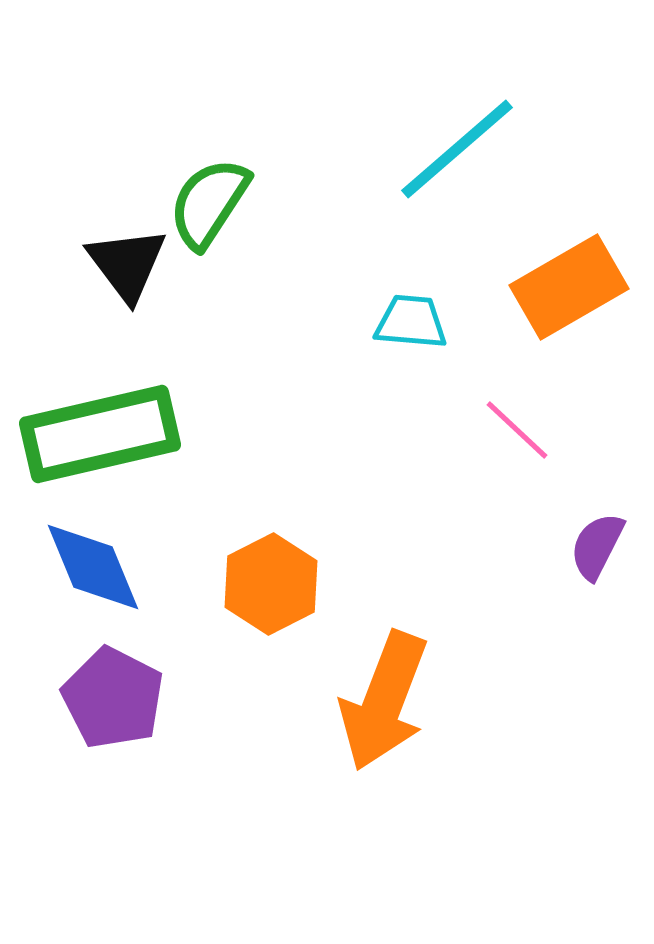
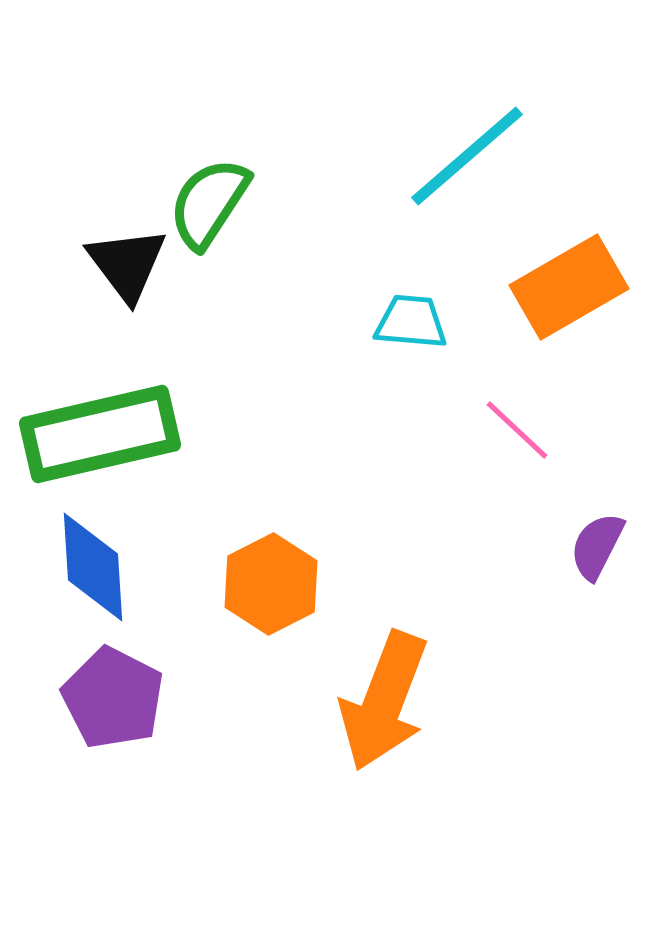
cyan line: moved 10 px right, 7 px down
blue diamond: rotated 19 degrees clockwise
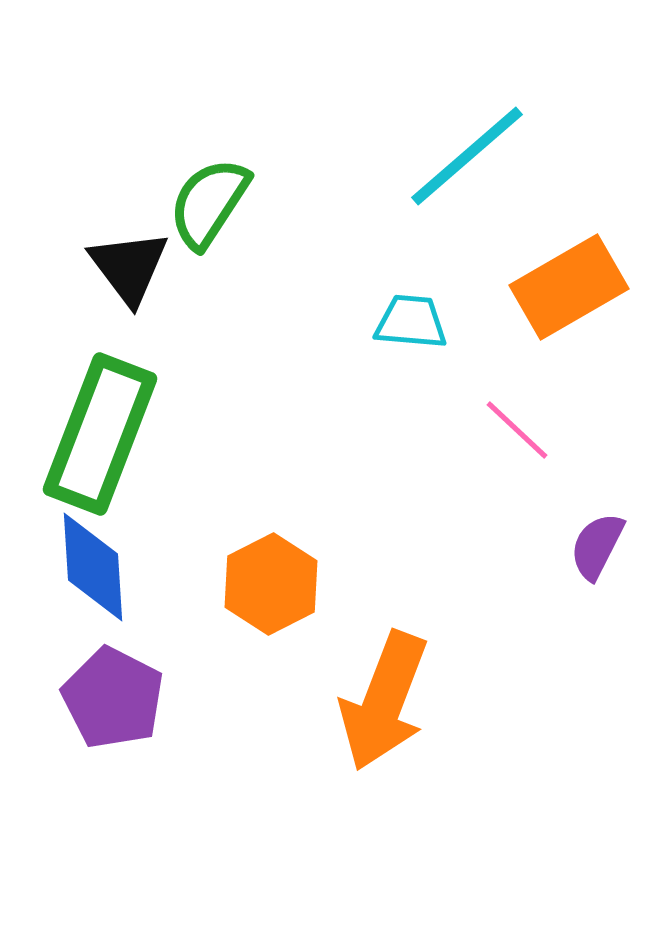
black triangle: moved 2 px right, 3 px down
green rectangle: rotated 56 degrees counterclockwise
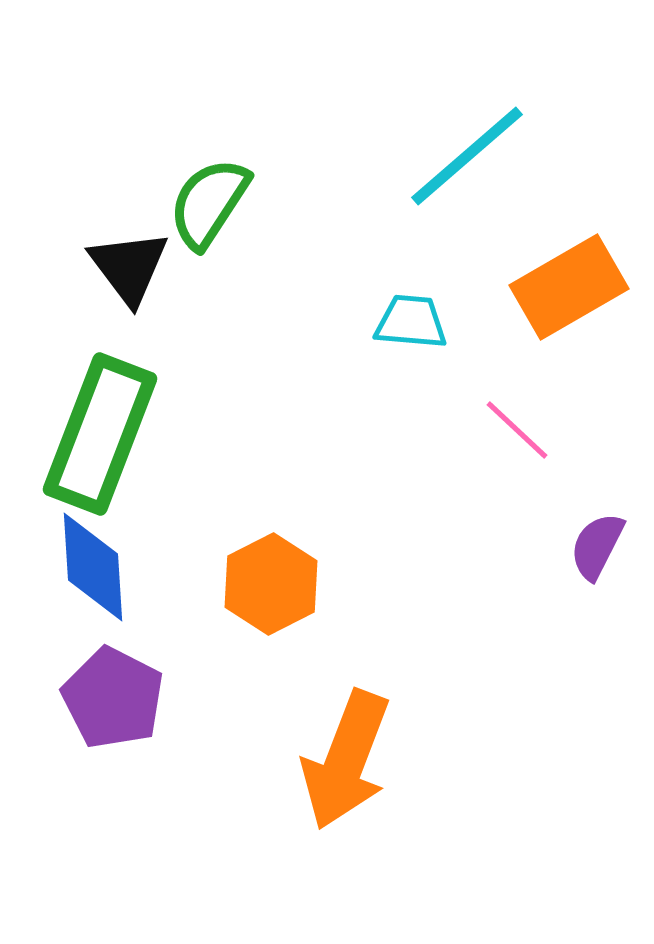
orange arrow: moved 38 px left, 59 px down
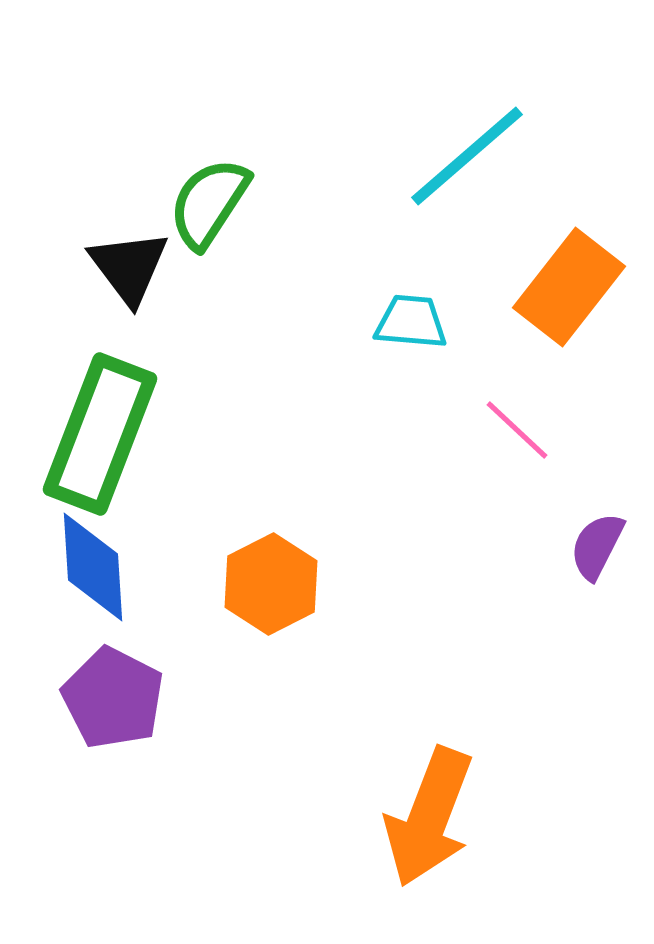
orange rectangle: rotated 22 degrees counterclockwise
orange arrow: moved 83 px right, 57 px down
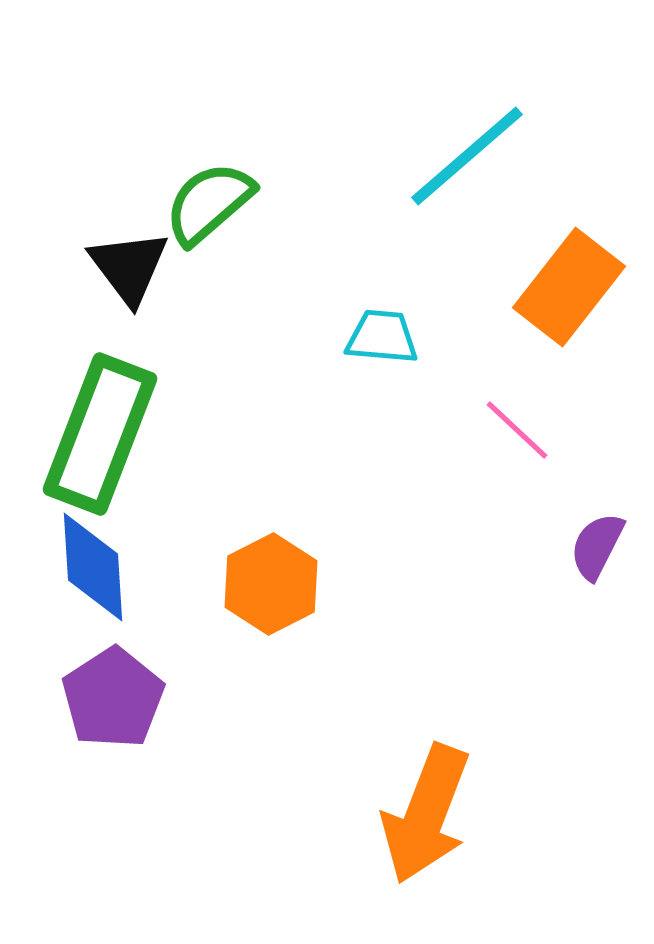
green semicircle: rotated 16 degrees clockwise
cyan trapezoid: moved 29 px left, 15 px down
purple pentagon: rotated 12 degrees clockwise
orange arrow: moved 3 px left, 3 px up
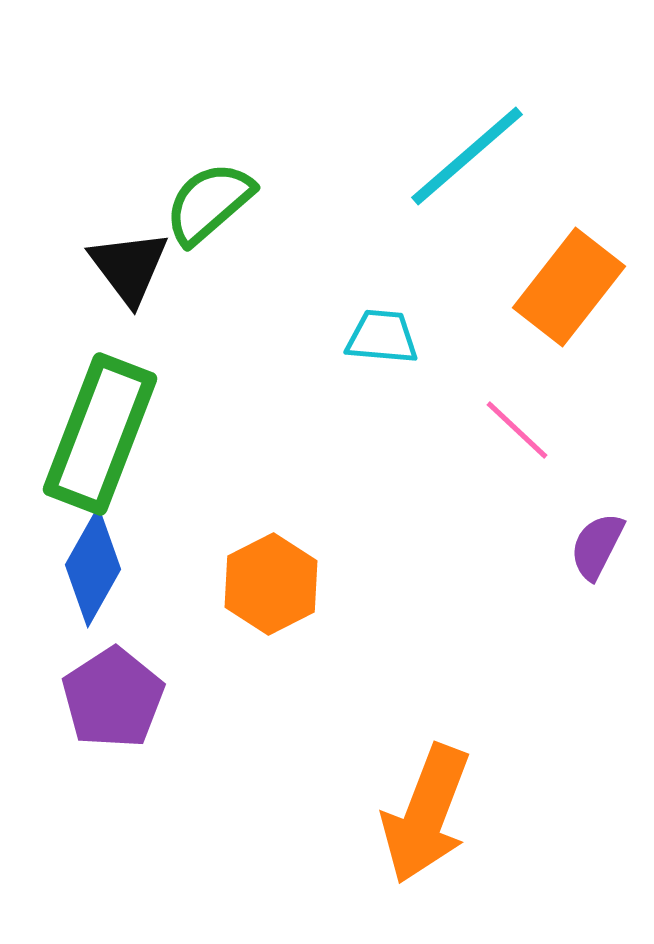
blue diamond: rotated 33 degrees clockwise
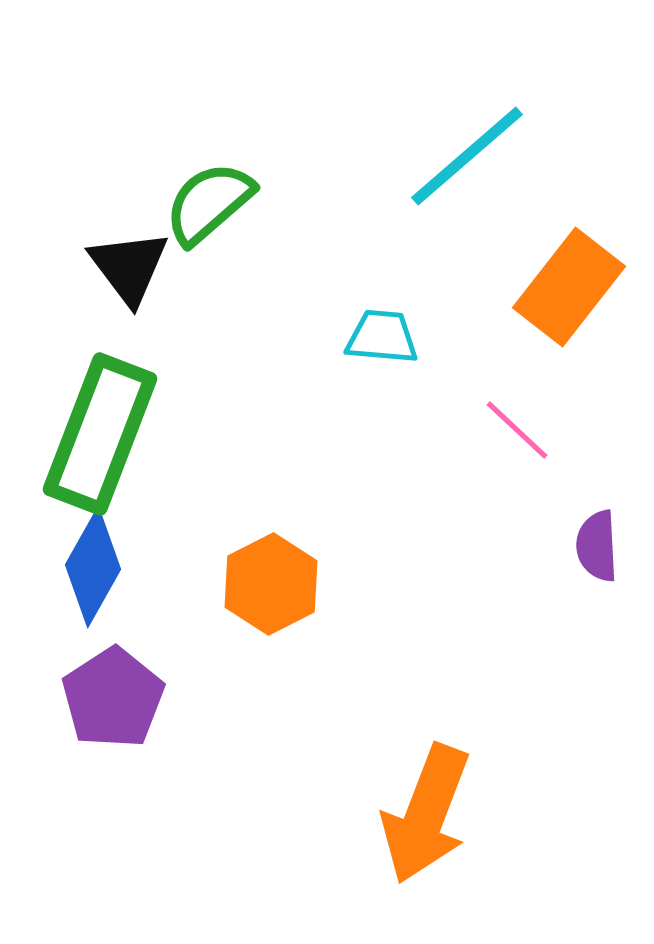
purple semicircle: rotated 30 degrees counterclockwise
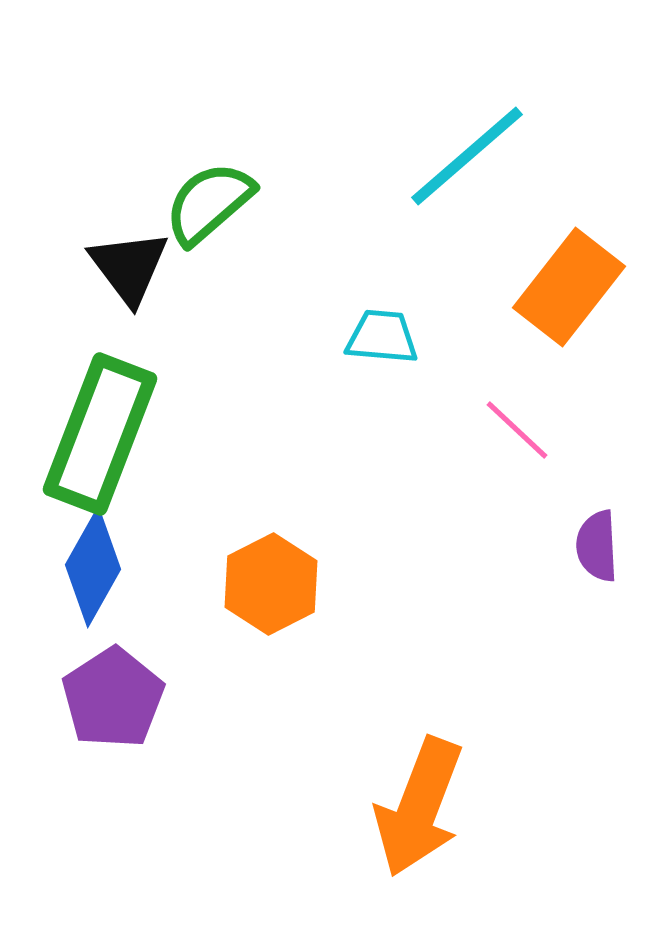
orange arrow: moved 7 px left, 7 px up
